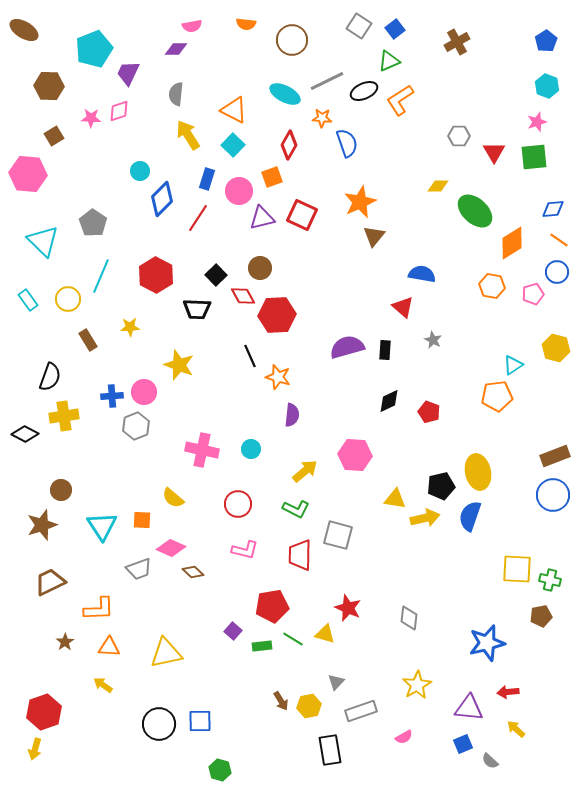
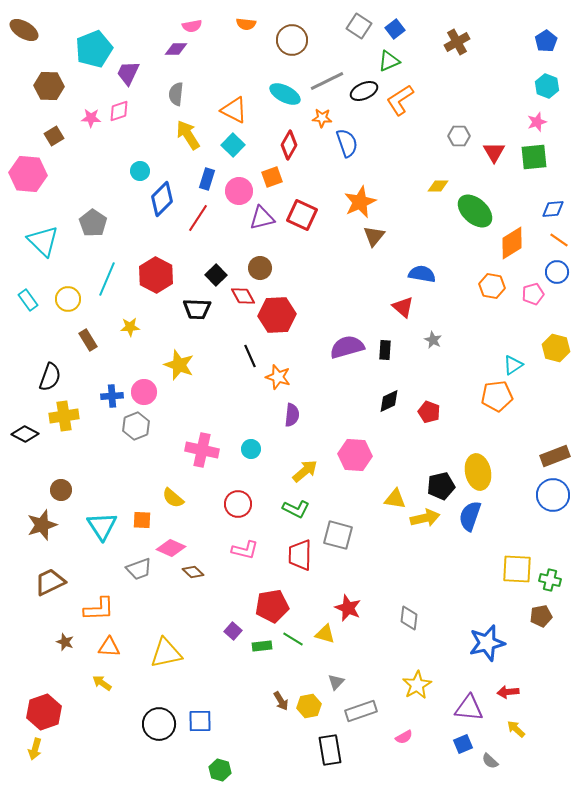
cyan line at (101, 276): moved 6 px right, 3 px down
brown star at (65, 642): rotated 18 degrees counterclockwise
yellow arrow at (103, 685): moved 1 px left, 2 px up
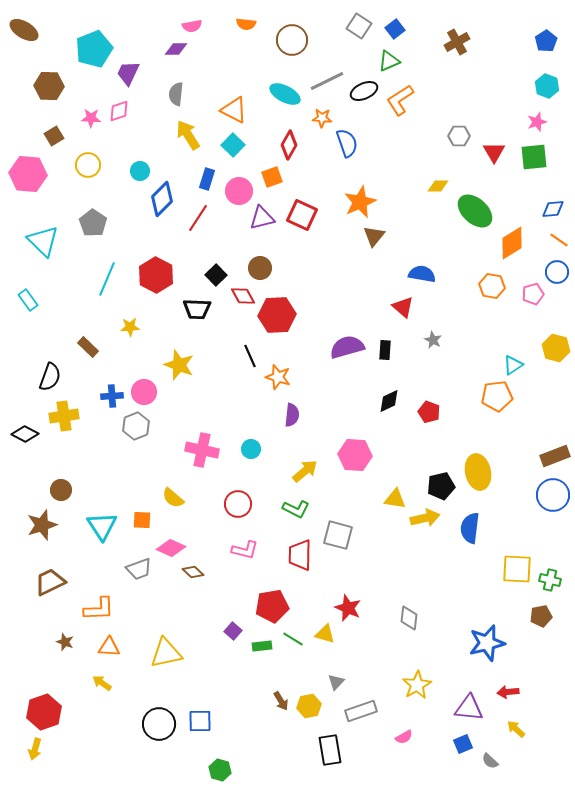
yellow circle at (68, 299): moved 20 px right, 134 px up
brown rectangle at (88, 340): moved 7 px down; rotated 15 degrees counterclockwise
blue semicircle at (470, 516): moved 12 px down; rotated 12 degrees counterclockwise
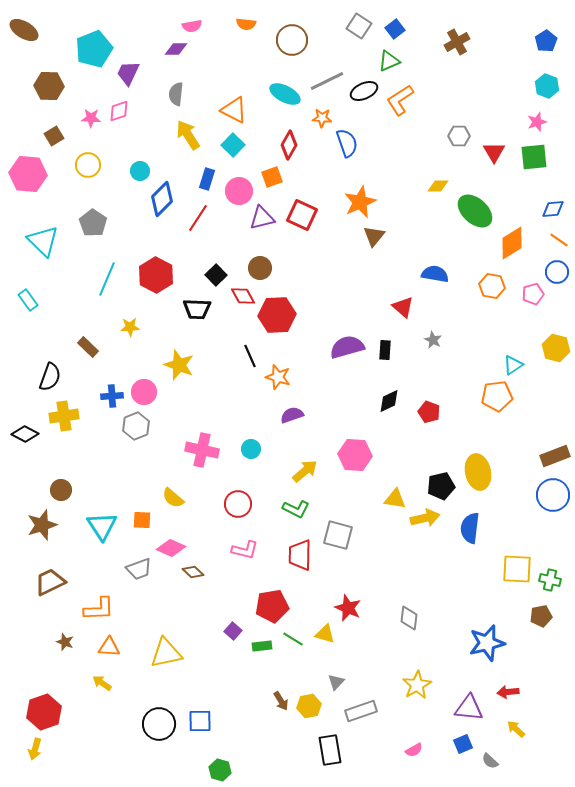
blue semicircle at (422, 274): moved 13 px right
purple semicircle at (292, 415): rotated 115 degrees counterclockwise
pink semicircle at (404, 737): moved 10 px right, 13 px down
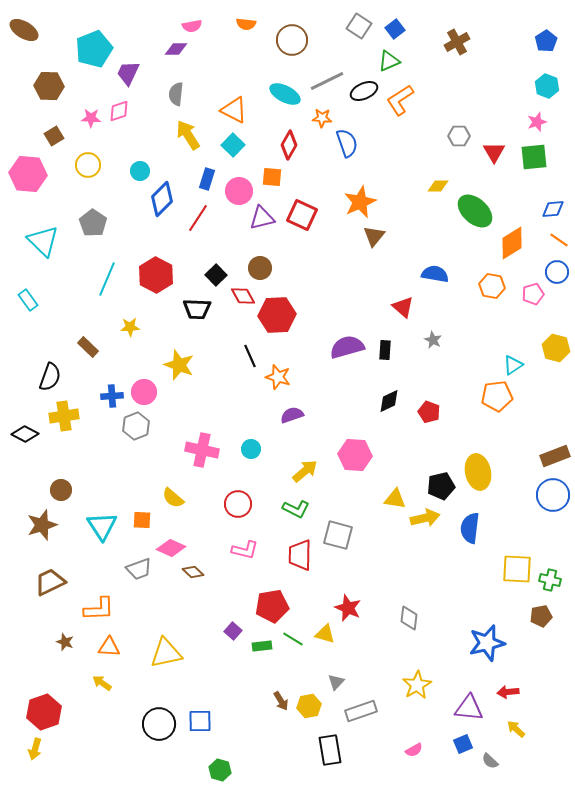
orange square at (272, 177): rotated 25 degrees clockwise
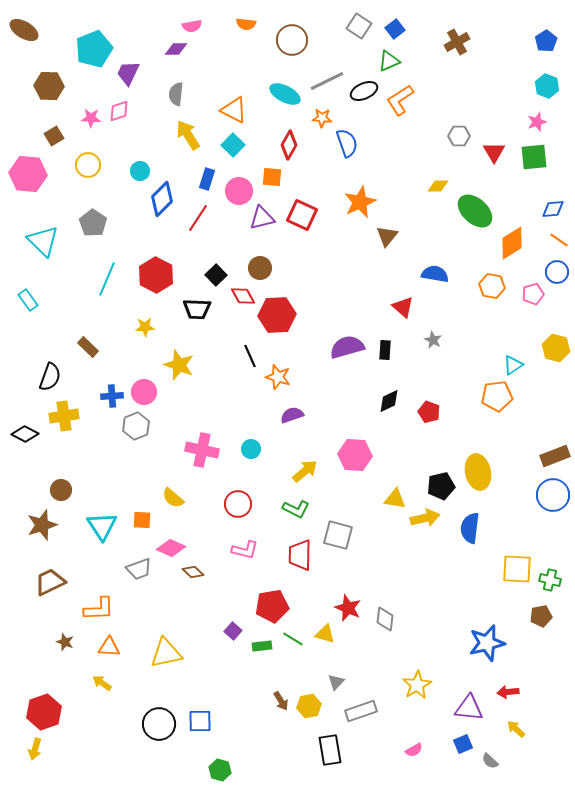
brown triangle at (374, 236): moved 13 px right
yellow star at (130, 327): moved 15 px right
gray diamond at (409, 618): moved 24 px left, 1 px down
